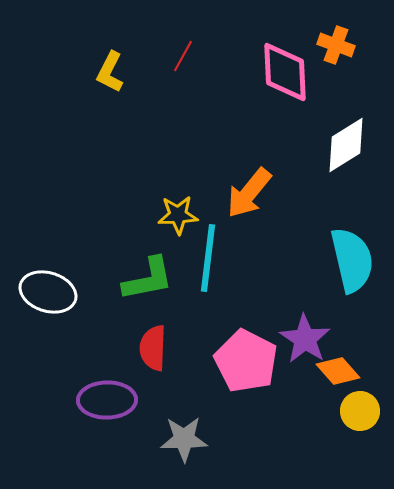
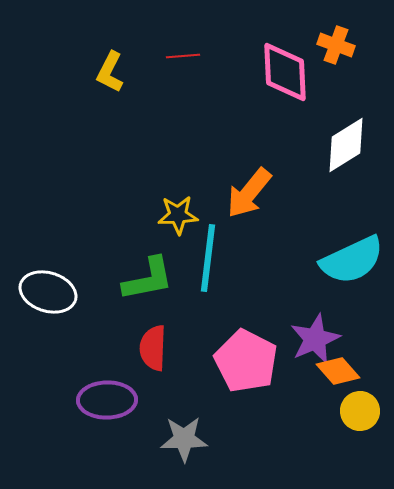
red line: rotated 56 degrees clockwise
cyan semicircle: rotated 78 degrees clockwise
purple star: moved 10 px right; rotated 15 degrees clockwise
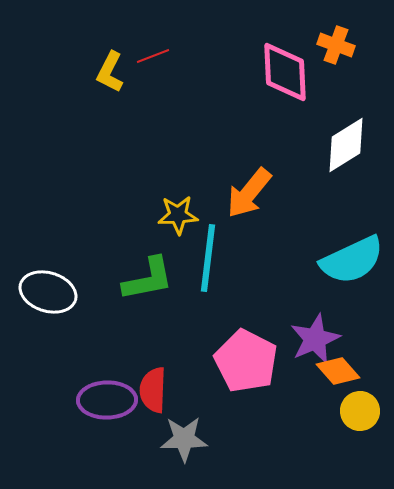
red line: moved 30 px left; rotated 16 degrees counterclockwise
red semicircle: moved 42 px down
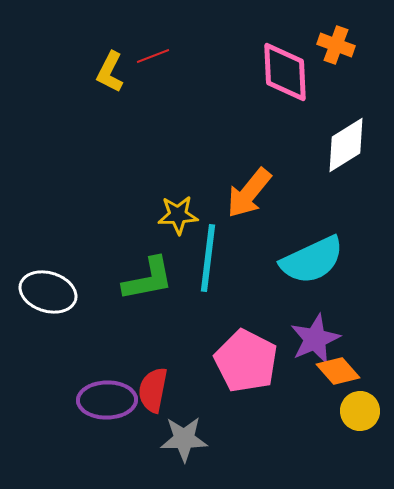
cyan semicircle: moved 40 px left
red semicircle: rotated 9 degrees clockwise
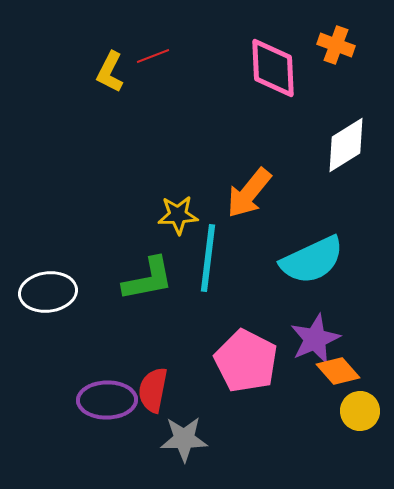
pink diamond: moved 12 px left, 4 px up
white ellipse: rotated 24 degrees counterclockwise
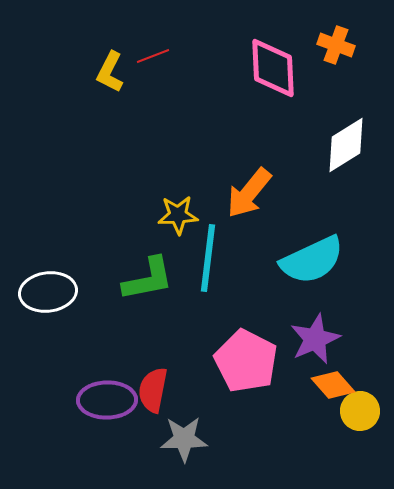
orange diamond: moved 5 px left, 14 px down
